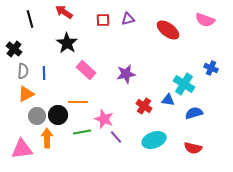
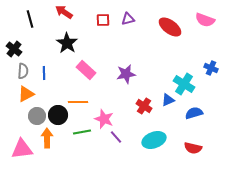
red ellipse: moved 2 px right, 3 px up
blue triangle: rotated 32 degrees counterclockwise
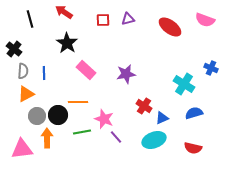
blue triangle: moved 6 px left, 18 px down
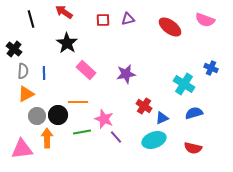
black line: moved 1 px right
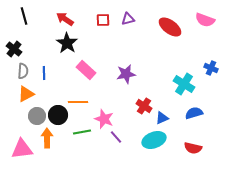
red arrow: moved 1 px right, 7 px down
black line: moved 7 px left, 3 px up
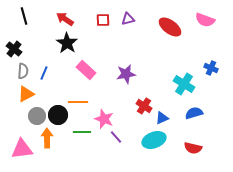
blue line: rotated 24 degrees clockwise
green line: rotated 12 degrees clockwise
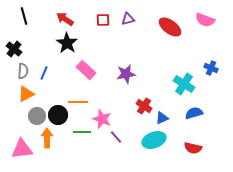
pink star: moved 2 px left
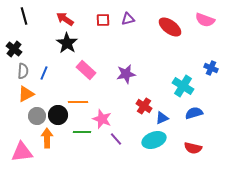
cyan cross: moved 1 px left, 2 px down
purple line: moved 2 px down
pink triangle: moved 3 px down
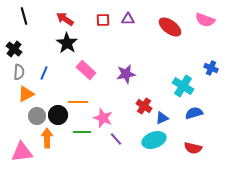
purple triangle: rotated 16 degrees clockwise
gray semicircle: moved 4 px left, 1 px down
pink star: moved 1 px right, 1 px up
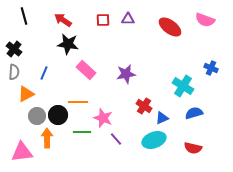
red arrow: moved 2 px left, 1 px down
black star: moved 1 px right, 1 px down; rotated 25 degrees counterclockwise
gray semicircle: moved 5 px left
